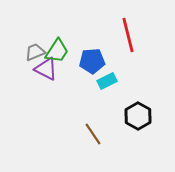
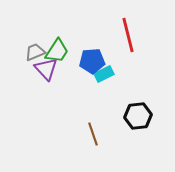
purple triangle: rotated 20 degrees clockwise
cyan rectangle: moved 3 px left, 7 px up
black hexagon: rotated 24 degrees clockwise
brown line: rotated 15 degrees clockwise
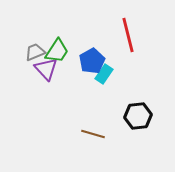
blue pentagon: rotated 25 degrees counterclockwise
cyan rectangle: rotated 30 degrees counterclockwise
brown line: rotated 55 degrees counterclockwise
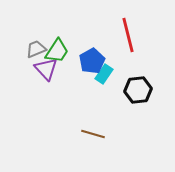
gray trapezoid: moved 1 px right, 3 px up
black hexagon: moved 26 px up
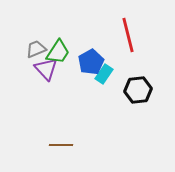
green trapezoid: moved 1 px right, 1 px down
blue pentagon: moved 1 px left, 1 px down
brown line: moved 32 px left, 11 px down; rotated 15 degrees counterclockwise
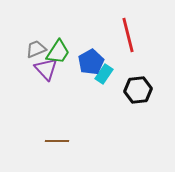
brown line: moved 4 px left, 4 px up
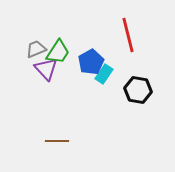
black hexagon: rotated 16 degrees clockwise
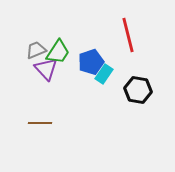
gray trapezoid: moved 1 px down
blue pentagon: rotated 10 degrees clockwise
brown line: moved 17 px left, 18 px up
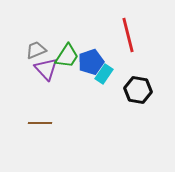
green trapezoid: moved 9 px right, 4 px down
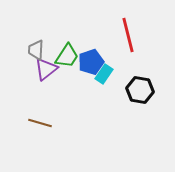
gray trapezoid: rotated 65 degrees counterclockwise
purple triangle: rotated 35 degrees clockwise
black hexagon: moved 2 px right
brown line: rotated 15 degrees clockwise
